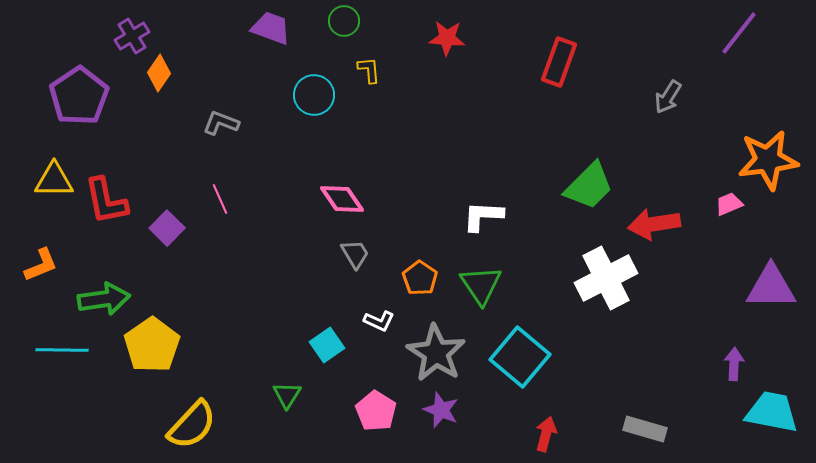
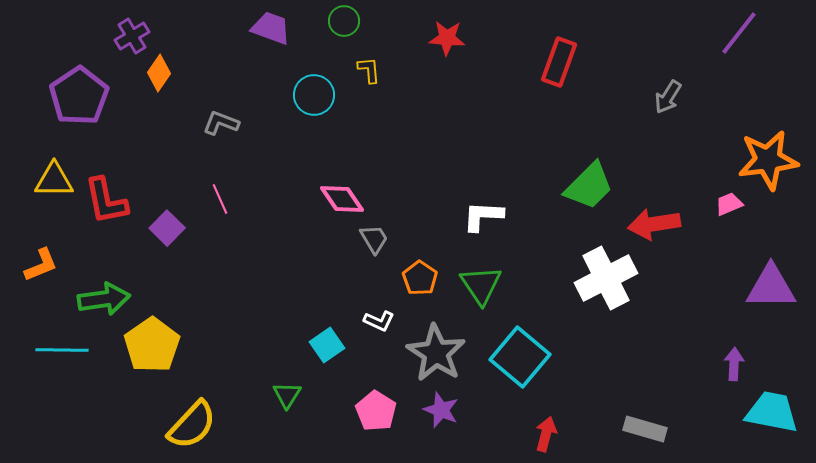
gray trapezoid at (355, 254): moved 19 px right, 15 px up
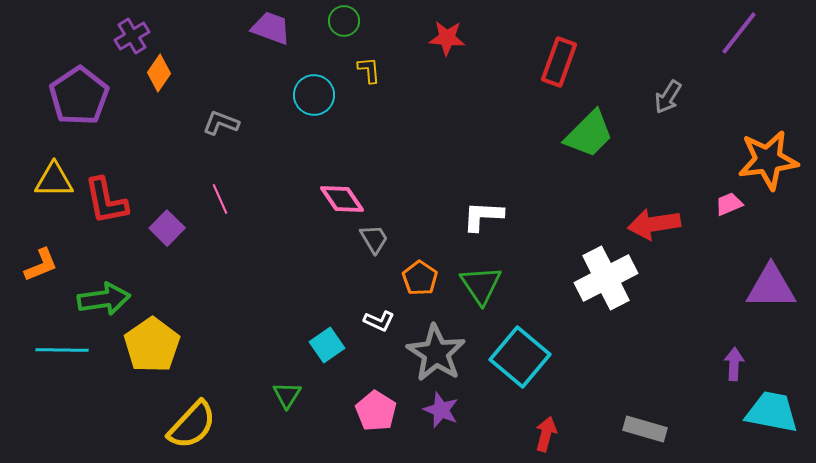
green trapezoid at (589, 186): moved 52 px up
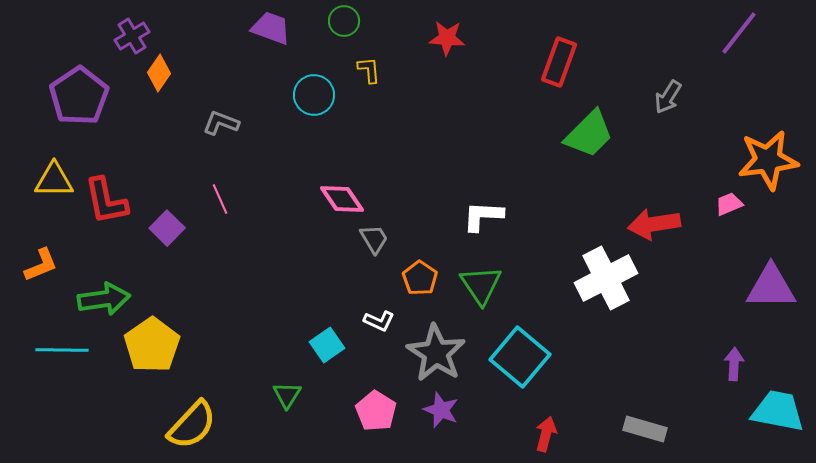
cyan trapezoid at (772, 412): moved 6 px right, 1 px up
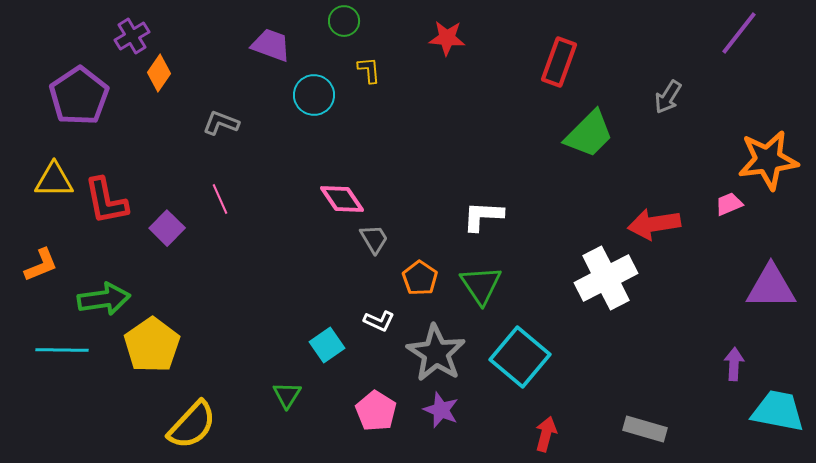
purple trapezoid at (271, 28): moved 17 px down
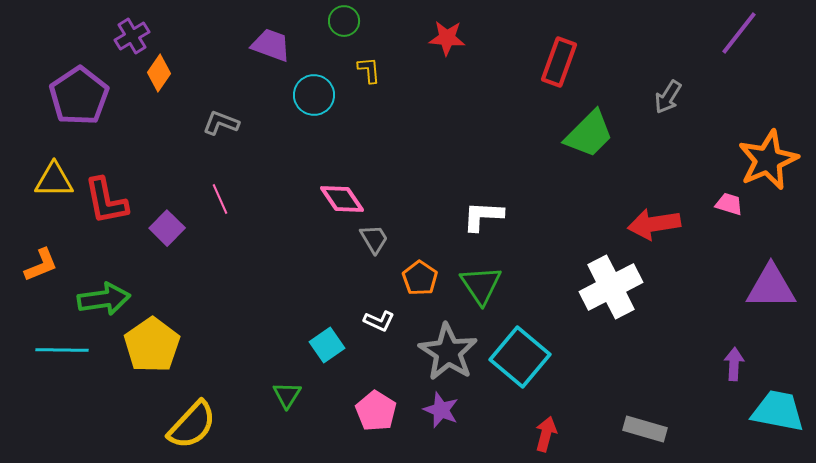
orange star at (768, 160): rotated 16 degrees counterclockwise
pink trapezoid at (729, 204): rotated 40 degrees clockwise
white cross at (606, 278): moved 5 px right, 9 px down
gray star at (436, 353): moved 12 px right, 1 px up
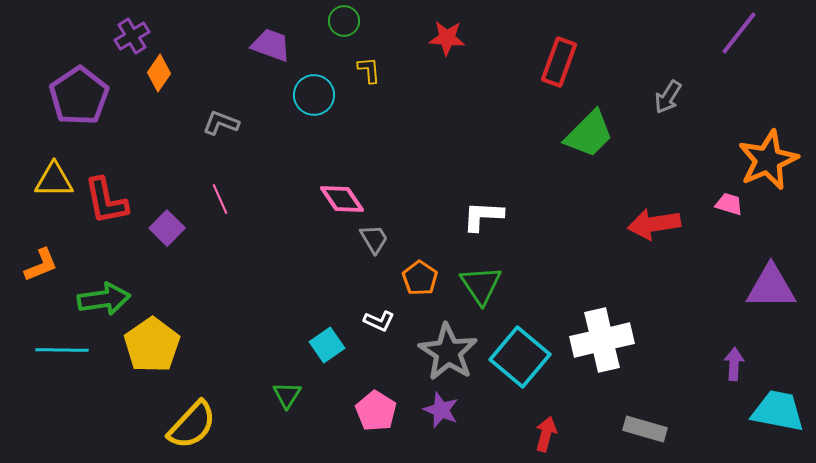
white cross at (611, 287): moved 9 px left, 53 px down; rotated 14 degrees clockwise
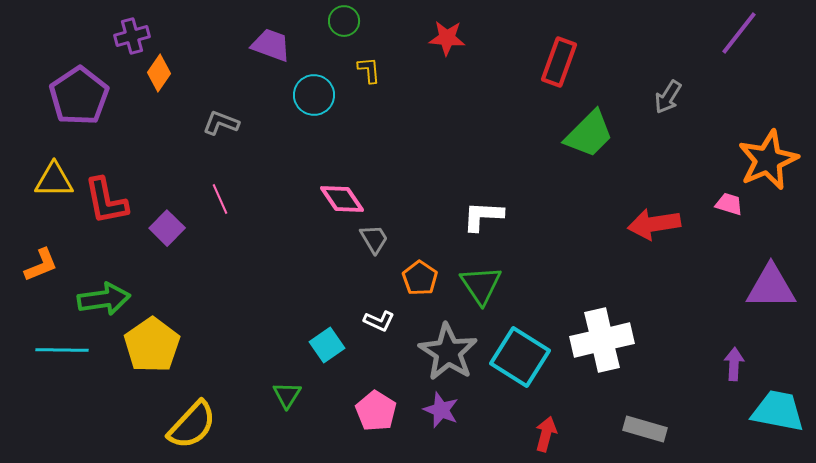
purple cross at (132, 36): rotated 16 degrees clockwise
cyan square at (520, 357): rotated 8 degrees counterclockwise
